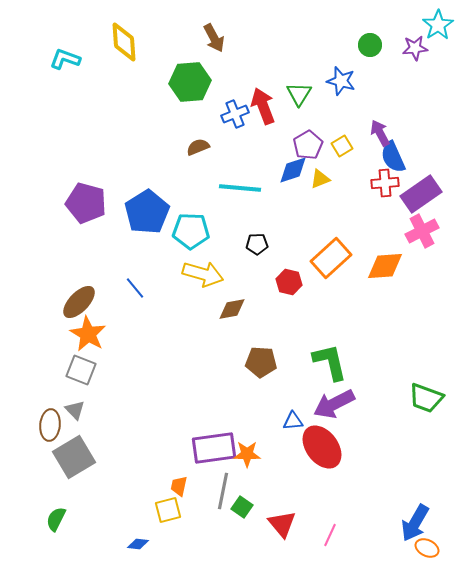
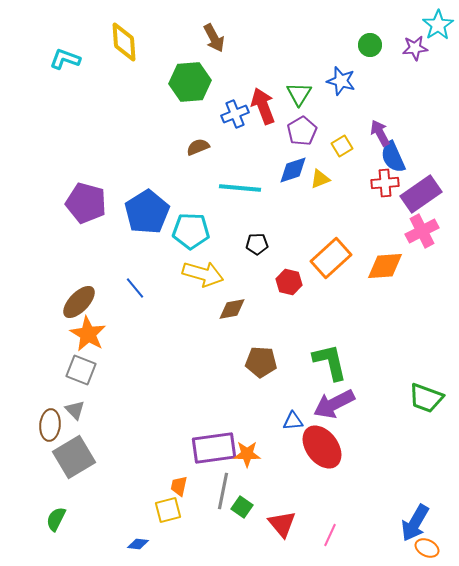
purple pentagon at (308, 145): moved 6 px left, 14 px up
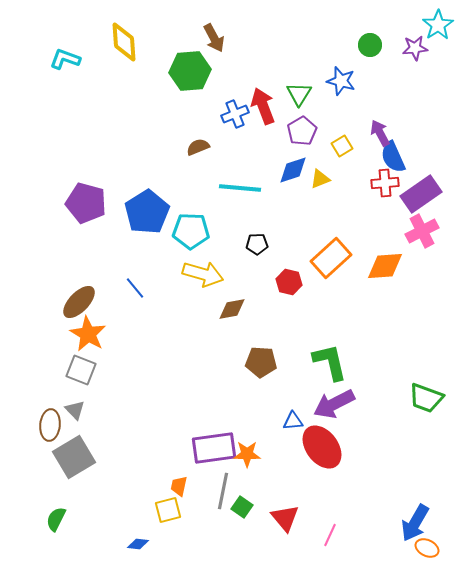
green hexagon at (190, 82): moved 11 px up
red triangle at (282, 524): moved 3 px right, 6 px up
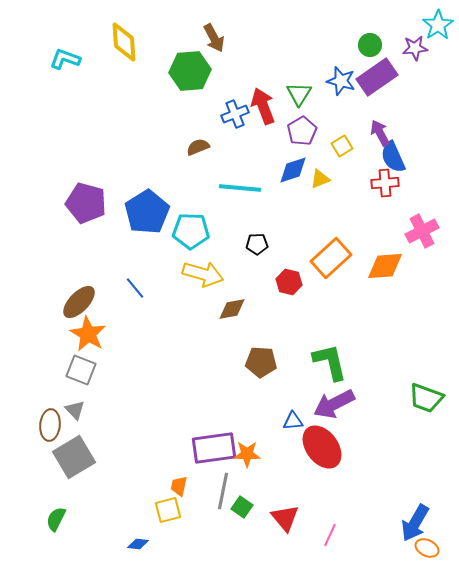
purple rectangle at (421, 194): moved 44 px left, 117 px up
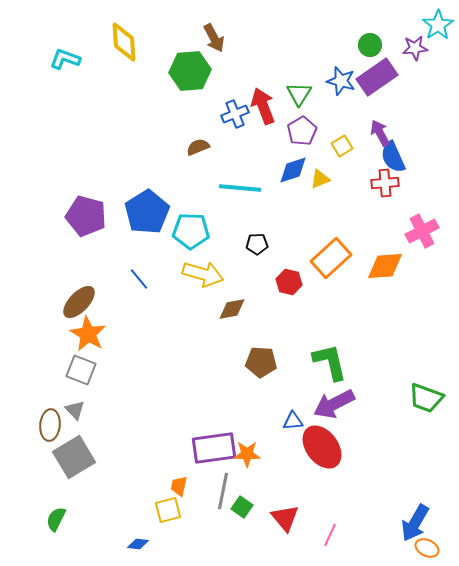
purple pentagon at (86, 203): moved 13 px down
blue line at (135, 288): moved 4 px right, 9 px up
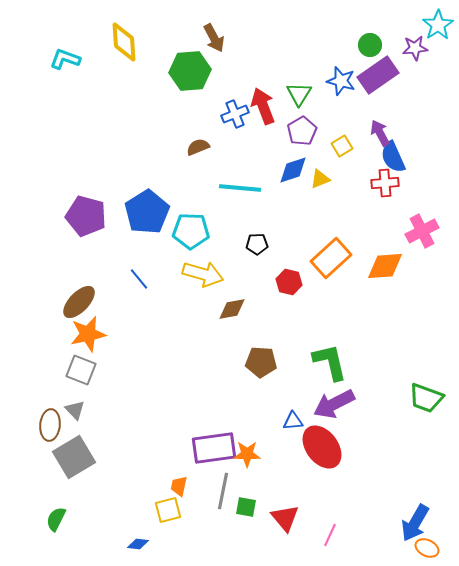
purple rectangle at (377, 77): moved 1 px right, 2 px up
orange star at (88, 334): rotated 30 degrees clockwise
green square at (242, 507): moved 4 px right; rotated 25 degrees counterclockwise
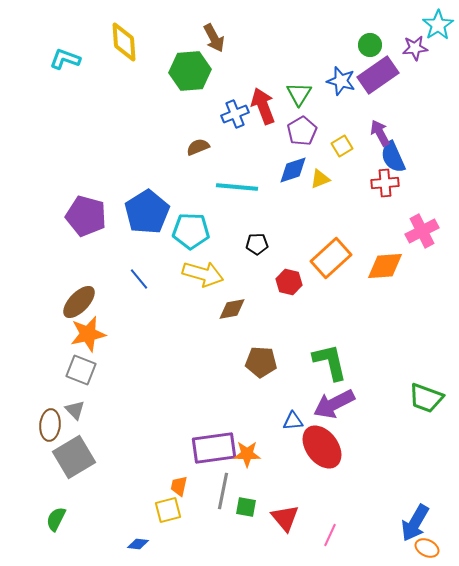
cyan line at (240, 188): moved 3 px left, 1 px up
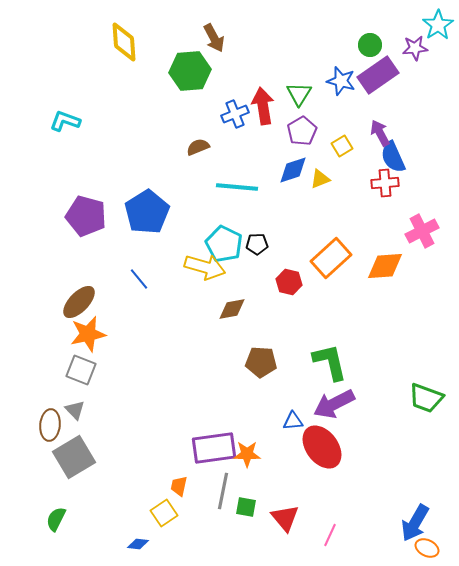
cyan L-shape at (65, 59): moved 62 px down
red arrow at (263, 106): rotated 12 degrees clockwise
cyan pentagon at (191, 231): moved 33 px right, 13 px down; rotated 24 degrees clockwise
yellow arrow at (203, 274): moved 2 px right, 7 px up
yellow square at (168, 510): moved 4 px left, 3 px down; rotated 20 degrees counterclockwise
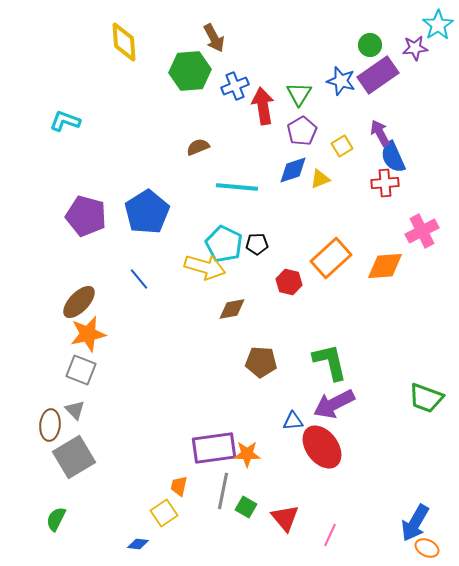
blue cross at (235, 114): moved 28 px up
green square at (246, 507): rotated 20 degrees clockwise
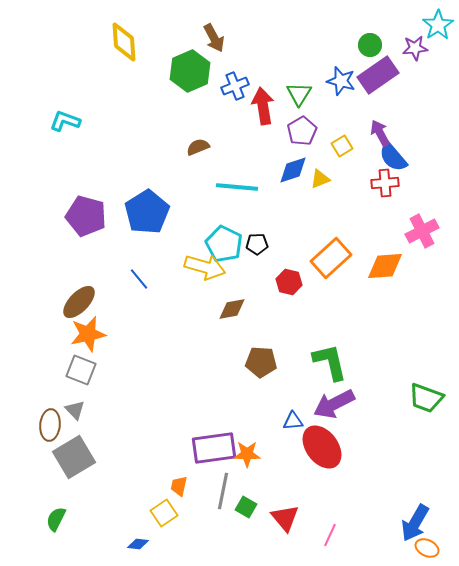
green hexagon at (190, 71): rotated 18 degrees counterclockwise
blue semicircle at (393, 157): rotated 16 degrees counterclockwise
